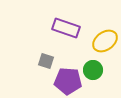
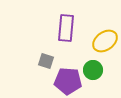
purple rectangle: rotated 76 degrees clockwise
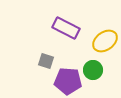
purple rectangle: rotated 68 degrees counterclockwise
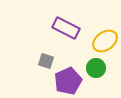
green circle: moved 3 px right, 2 px up
purple pentagon: rotated 28 degrees counterclockwise
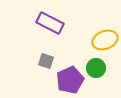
purple rectangle: moved 16 px left, 5 px up
yellow ellipse: moved 1 px up; rotated 15 degrees clockwise
purple pentagon: moved 2 px right, 1 px up
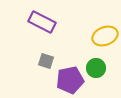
purple rectangle: moved 8 px left, 1 px up
yellow ellipse: moved 4 px up
purple pentagon: rotated 12 degrees clockwise
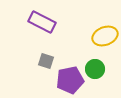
green circle: moved 1 px left, 1 px down
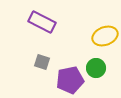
gray square: moved 4 px left, 1 px down
green circle: moved 1 px right, 1 px up
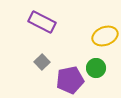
gray square: rotated 28 degrees clockwise
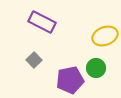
gray square: moved 8 px left, 2 px up
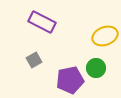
gray square: rotated 14 degrees clockwise
